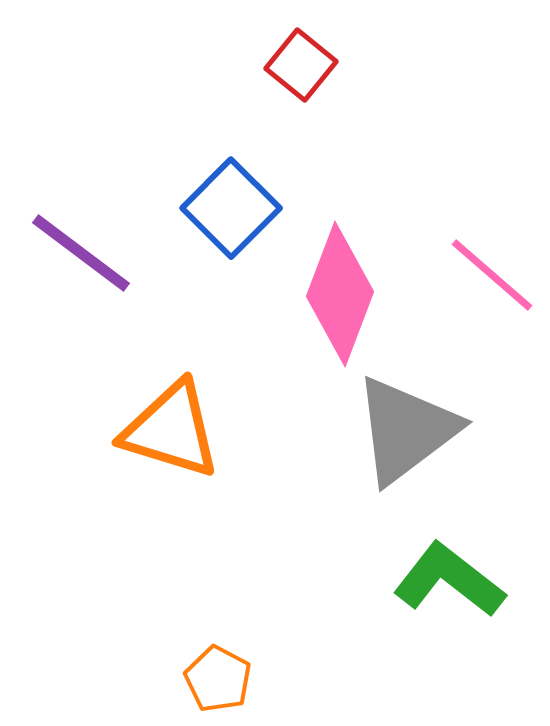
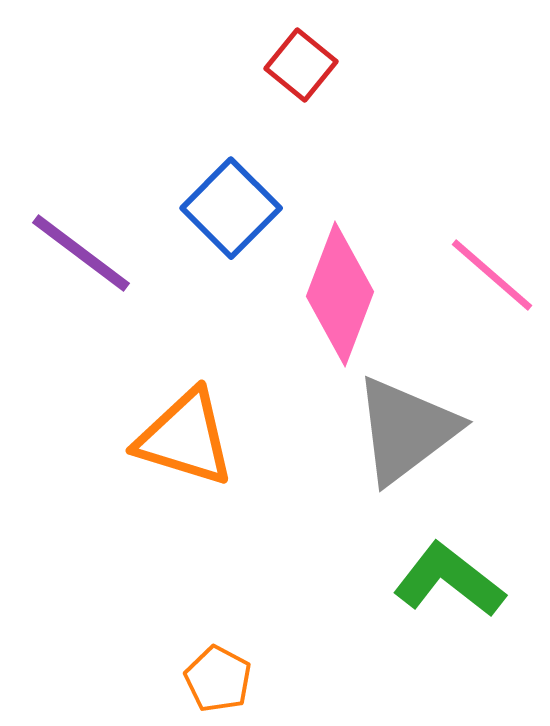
orange triangle: moved 14 px right, 8 px down
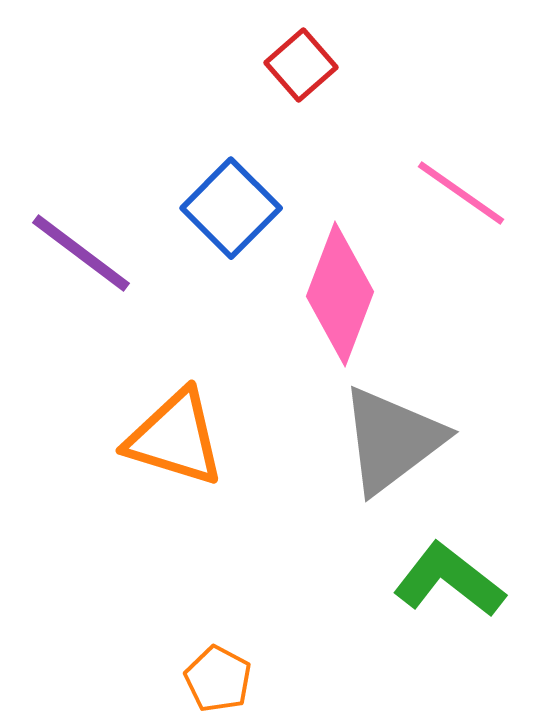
red square: rotated 10 degrees clockwise
pink line: moved 31 px left, 82 px up; rotated 6 degrees counterclockwise
gray triangle: moved 14 px left, 10 px down
orange triangle: moved 10 px left
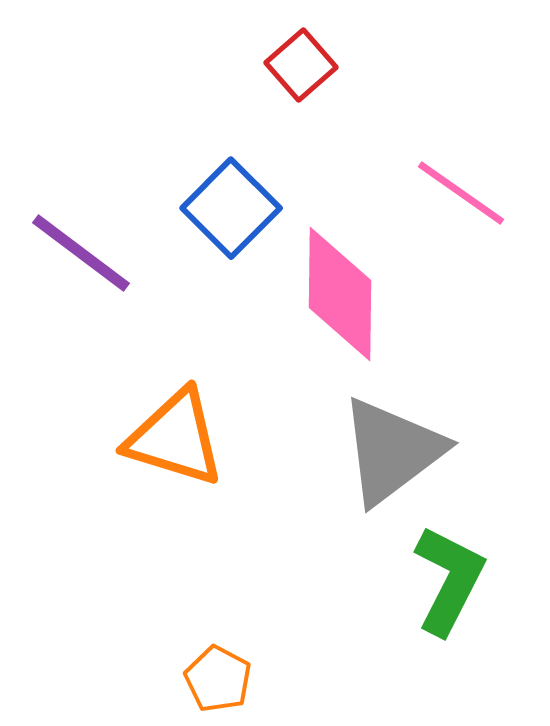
pink diamond: rotated 20 degrees counterclockwise
gray triangle: moved 11 px down
green L-shape: rotated 79 degrees clockwise
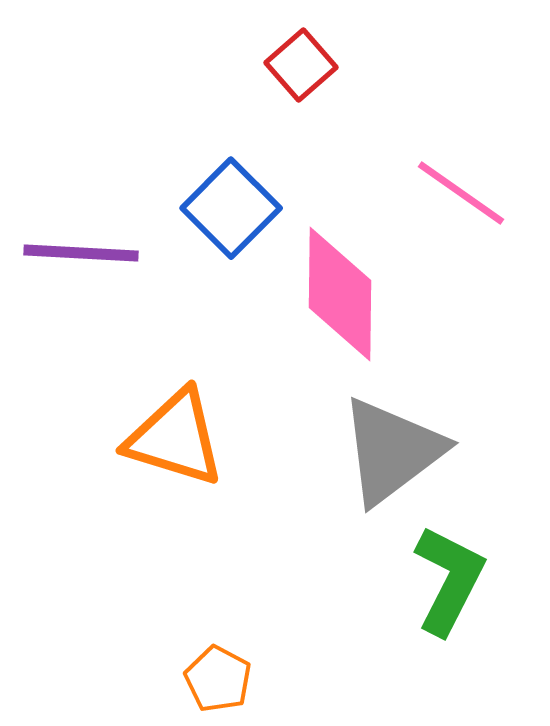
purple line: rotated 34 degrees counterclockwise
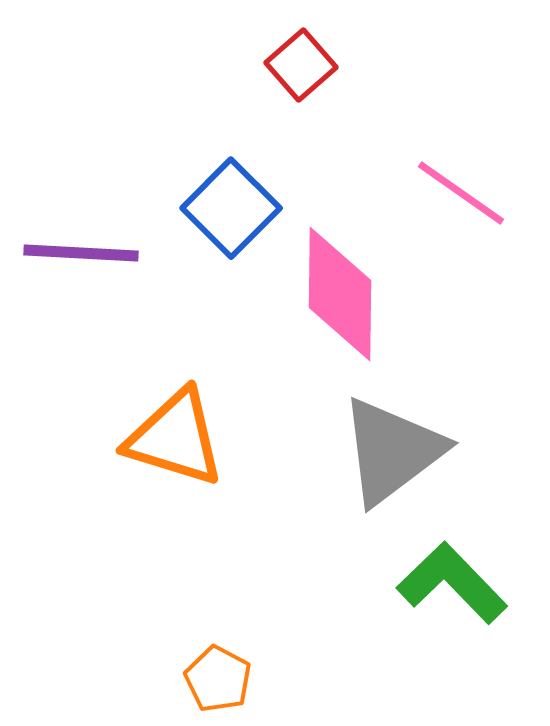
green L-shape: moved 3 px right, 3 px down; rotated 71 degrees counterclockwise
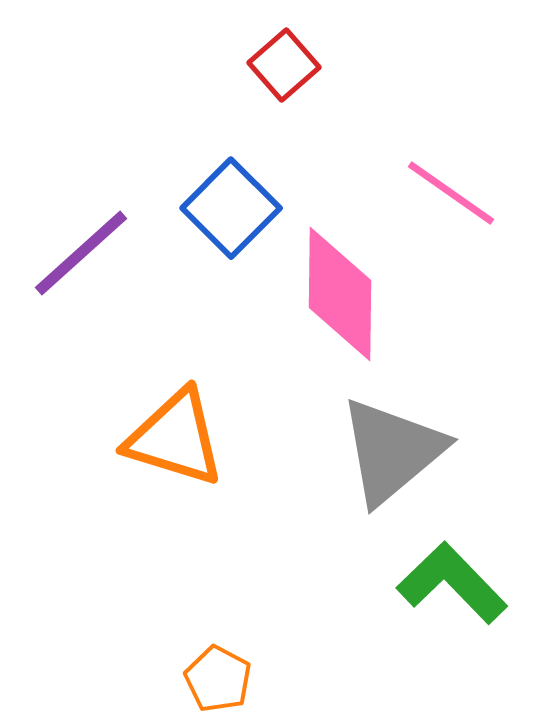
red square: moved 17 px left
pink line: moved 10 px left
purple line: rotated 45 degrees counterclockwise
gray triangle: rotated 3 degrees counterclockwise
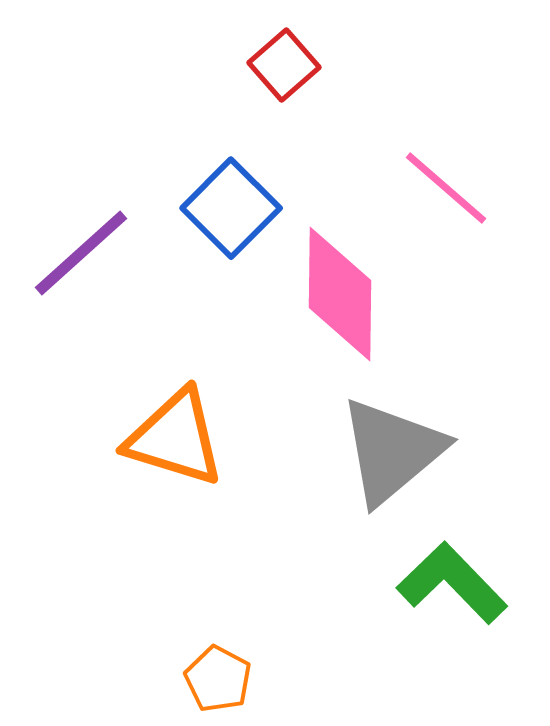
pink line: moved 5 px left, 5 px up; rotated 6 degrees clockwise
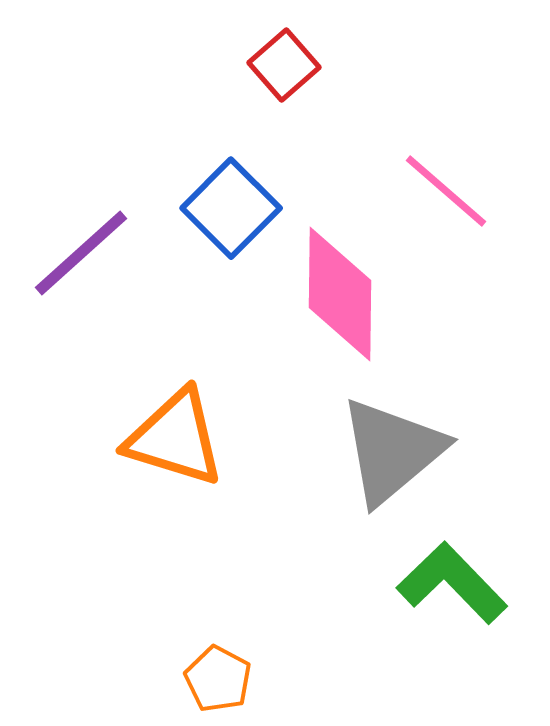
pink line: moved 3 px down
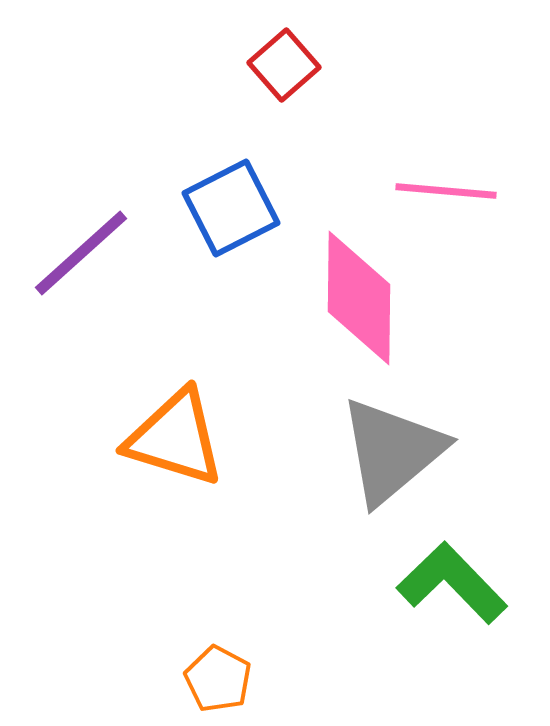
pink line: rotated 36 degrees counterclockwise
blue square: rotated 18 degrees clockwise
pink diamond: moved 19 px right, 4 px down
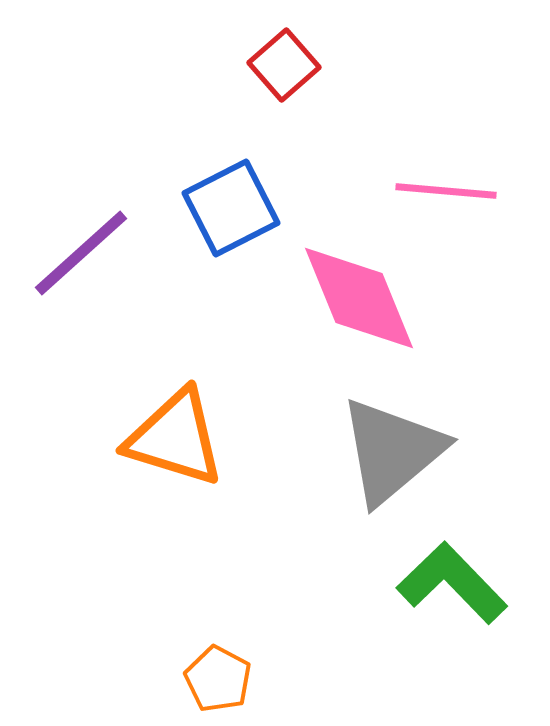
pink diamond: rotated 23 degrees counterclockwise
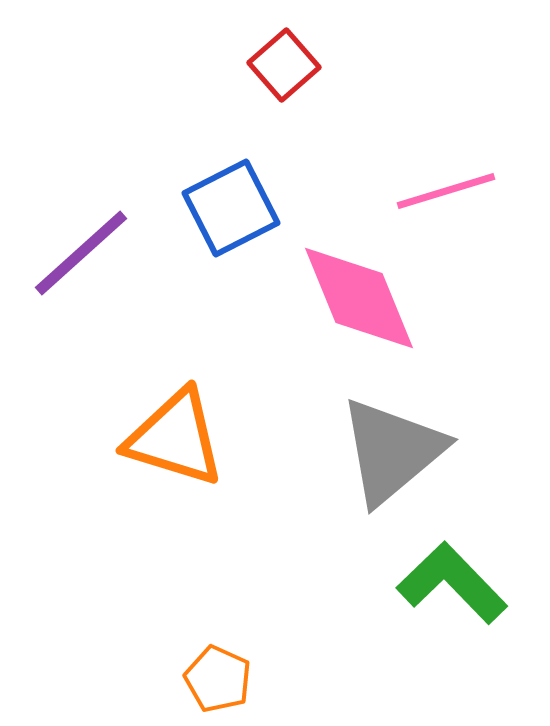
pink line: rotated 22 degrees counterclockwise
orange pentagon: rotated 4 degrees counterclockwise
